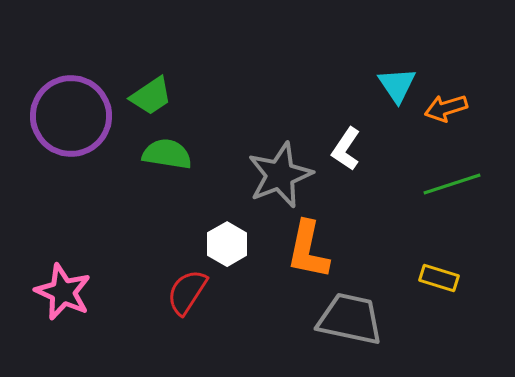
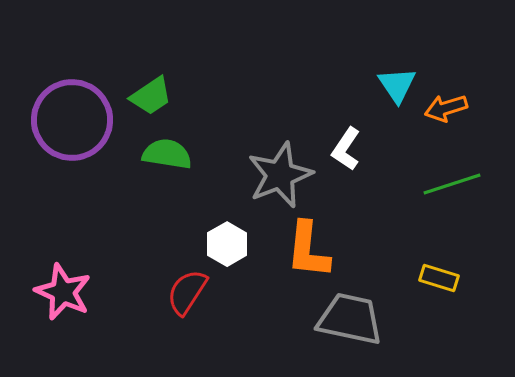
purple circle: moved 1 px right, 4 px down
orange L-shape: rotated 6 degrees counterclockwise
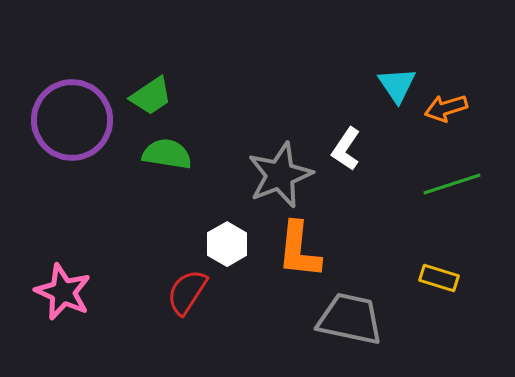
orange L-shape: moved 9 px left
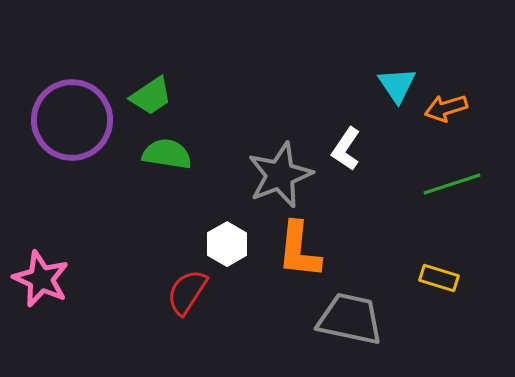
pink star: moved 22 px left, 13 px up
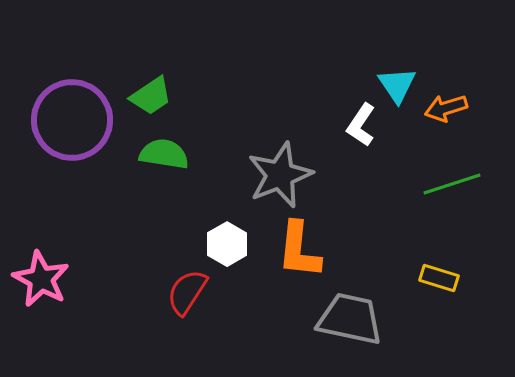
white L-shape: moved 15 px right, 24 px up
green semicircle: moved 3 px left
pink star: rotated 4 degrees clockwise
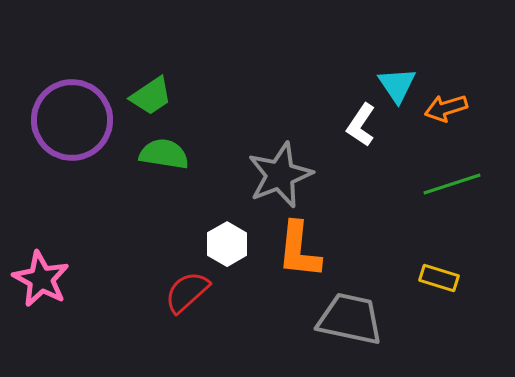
red semicircle: rotated 15 degrees clockwise
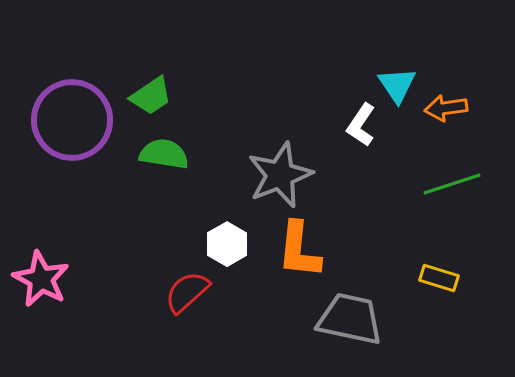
orange arrow: rotated 9 degrees clockwise
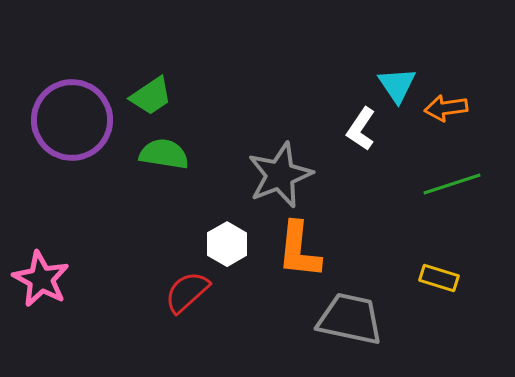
white L-shape: moved 4 px down
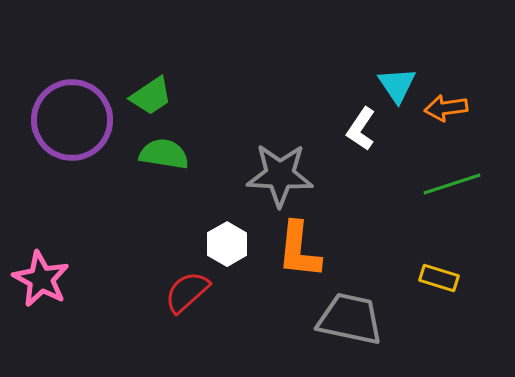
gray star: rotated 24 degrees clockwise
